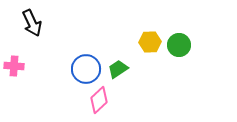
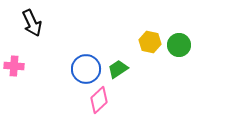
yellow hexagon: rotated 15 degrees clockwise
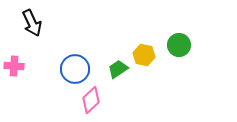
yellow hexagon: moved 6 px left, 13 px down
blue circle: moved 11 px left
pink diamond: moved 8 px left
